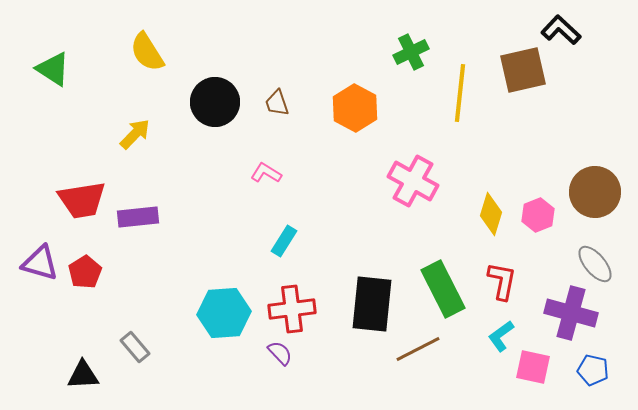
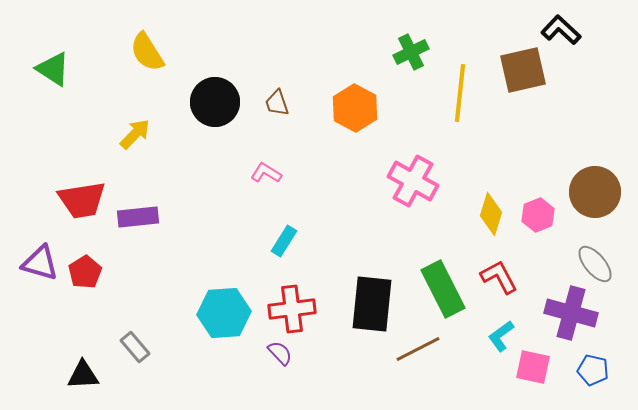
red L-shape: moved 3 px left, 4 px up; rotated 39 degrees counterclockwise
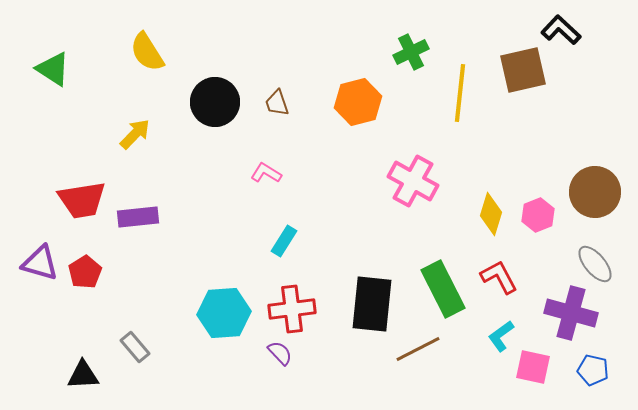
orange hexagon: moved 3 px right, 6 px up; rotated 18 degrees clockwise
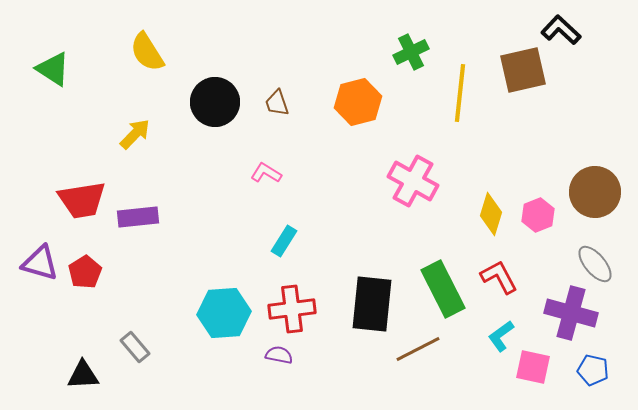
purple semicircle: moved 1 px left, 2 px down; rotated 36 degrees counterclockwise
